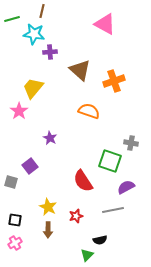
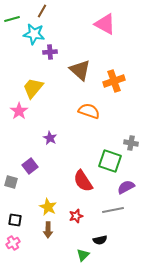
brown line: rotated 16 degrees clockwise
pink cross: moved 2 px left
green triangle: moved 4 px left
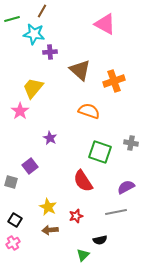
pink star: moved 1 px right
green square: moved 10 px left, 9 px up
gray line: moved 3 px right, 2 px down
black square: rotated 24 degrees clockwise
brown arrow: moved 2 px right; rotated 84 degrees clockwise
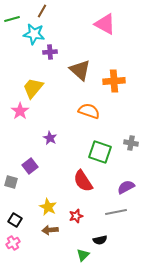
orange cross: rotated 15 degrees clockwise
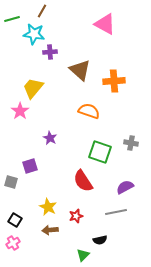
purple square: rotated 21 degrees clockwise
purple semicircle: moved 1 px left
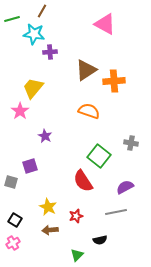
brown triangle: moved 6 px right; rotated 45 degrees clockwise
purple star: moved 5 px left, 2 px up
green square: moved 1 px left, 4 px down; rotated 20 degrees clockwise
green triangle: moved 6 px left
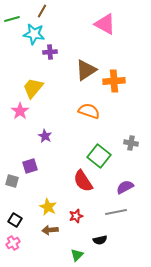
gray square: moved 1 px right, 1 px up
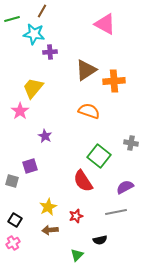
yellow star: rotated 18 degrees clockwise
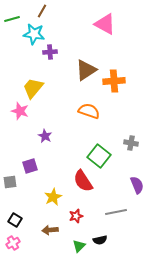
pink star: rotated 18 degrees counterclockwise
gray square: moved 2 px left, 1 px down; rotated 24 degrees counterclockwise
purple semicircle: moved 12 px right, 2 px up; rotated 96 degrees clockwise
yellow star: moved 5 px right, 10 px up
green triangle: moved 2 px right, 9 px up
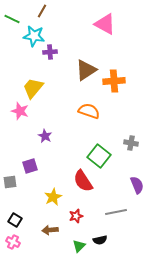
green line: rotated 42 degrees clockwise
cyan star: moved 2 px down
pink cross: moved 1 px up; rotated 32 degrees counterclockwise
